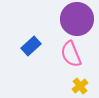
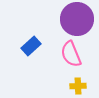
yellow cross: moved 2 px left; rotated 35 degrees clockwise
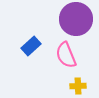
purple circle: moved 1 px left
pink semicircle: moved 5 px left, 1 px down
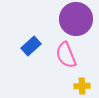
yellow cross: moved 4 px right
